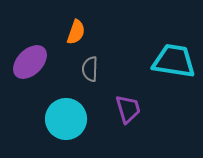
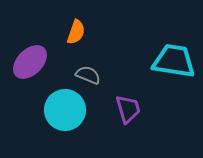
gray semicircle: moved 2 px left, 6 px down; rotated 110 degrees clockwise
cyan circle: moved 1 px left, 9 px up
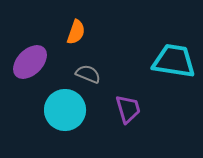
gray semicircle: moved 1 px up
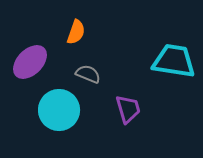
cyan circle: moved 6 px left
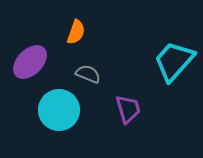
cyan trapezoid: rotated 57 degrees counterclockwise
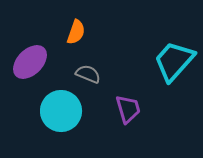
cyan circle: moved 2 px right, 1 px down
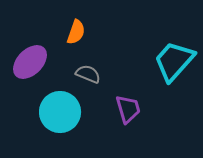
cyan circle: moved 1 px left, 1 px down
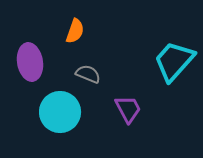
orange semicircle: moved 1 px left, 1 px up
purple ellipse: rotated 54 degrees counterclockwise
purple trapezoid: rotated 12 degrees counterclockwise
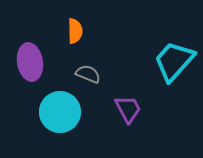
orange semicircle: rotated 20 degrees counterclockwise
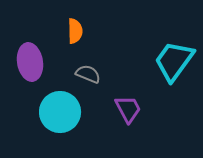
cyan trapezoid: rotated 6 degrees counterclockwise
